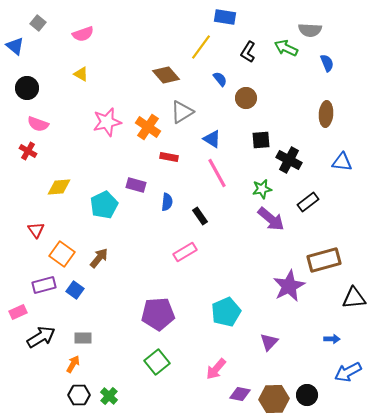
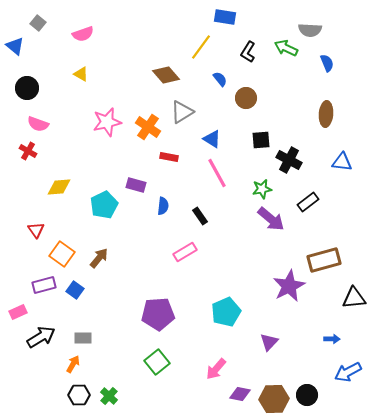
blue semicircle at (167, 202): moved 4 px left, 4 px down
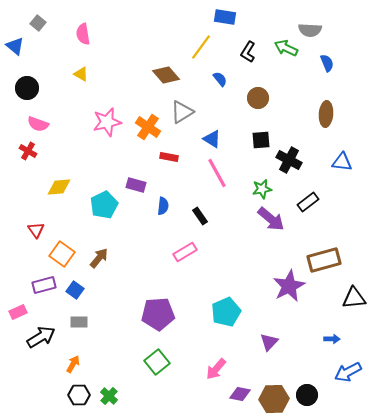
pink semicircle at (83, 34): rotated 100 degrees clockwise
brown circle at (246, 98): moved 12 px right
gray rectangle at (83, 338): moved 4 px left, 16 px up
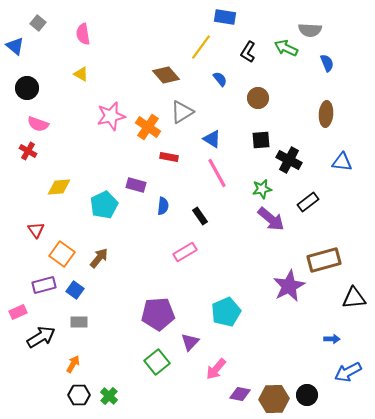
pink star at (107, 122): moved 4 px right, 6 px up
purple triangle at (269, 342): moved 79 px left
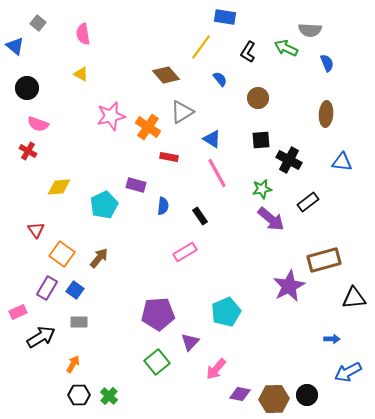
purple rectangle at (44, 285): moved 3 px right, 3 px down; rotated 45 degrees counterclockwise
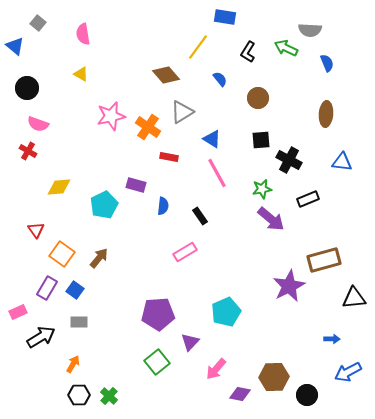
yellow line at (201, 47): moved 3 px left
black rectangle at (308, 202): moved 3 px up; rotated 15 degrees clockwise
brown hexagon at (274, 399): moved 22 px up
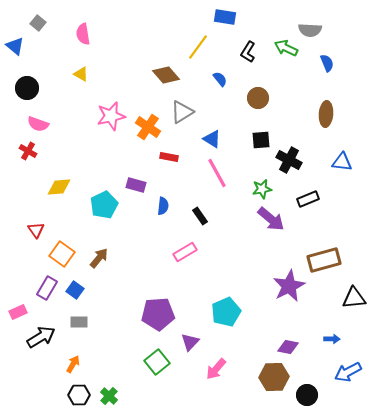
purple diamond at (240, 394): moved 48 px right, 47 px up
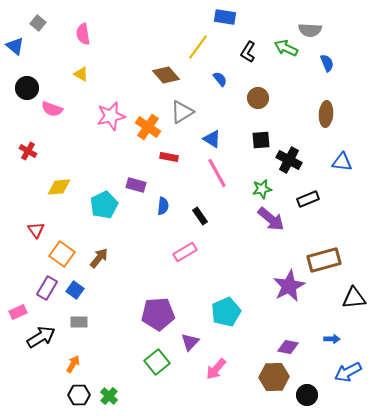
pink semicircle at (38, 124): moved 14 px right, 15 px up
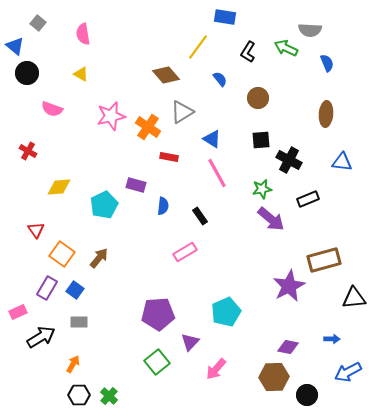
black circle at (27, 88): moved 15 px up
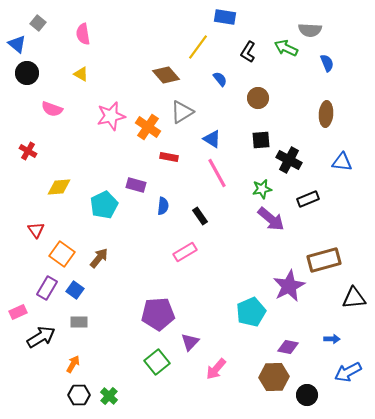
blue triangle at (15, 46): moved 2 px right, 2 px up
cyan pentagon at (226, 312): moved 25 px right
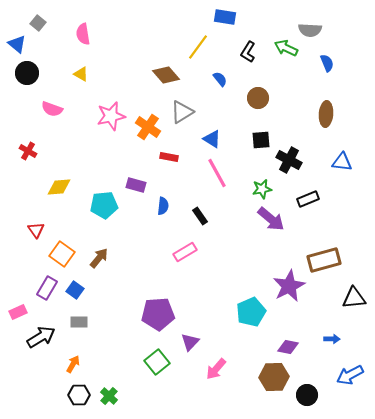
cyan pentagon at (104, 205): rotated 20 degrees clockwise
blue arrow at (348, 372): moved 2 px right, 3 px down
